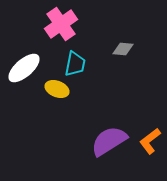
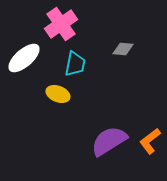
white ellipse: moved 10 px up
yellow ellipse: moved 1 px right, 5 px down
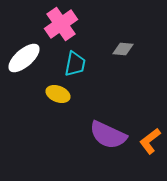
purple semicircle: moved 1 px left, 6 px up; rotated 123 degrees counterclockwise
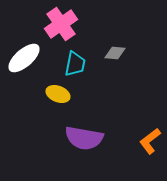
gray diamond: moved 8 px left, 4 px down
purple semicircle: moved 24 px left, 3 px down; rotated 15 degrees counterclockwise
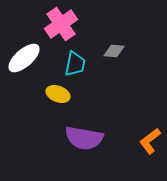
gray diamond: moved 1 px left, 2 px up
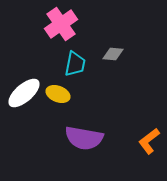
gray diamond: moved 1 px left, 3 px down
white ellipse: moved 35 px down
orange L-shape: moved 1 px left
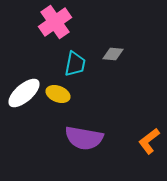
pink cross: moved 6 px left, 2 px up
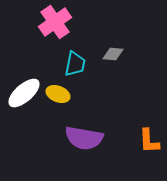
orange L-shape: rotated 56 degrees counterclockwise
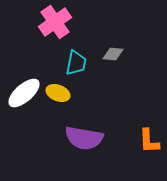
cyan trapezoid: moved 1 px right, 1 px up
yellow ellipse: moved 1 px up
